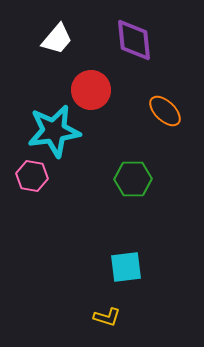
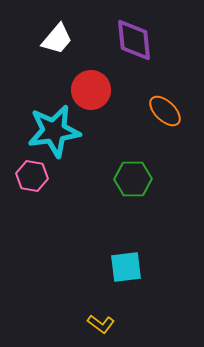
yellow L-shape: moved 6 px left, 7 px down; rotated 20 degrees clockwise
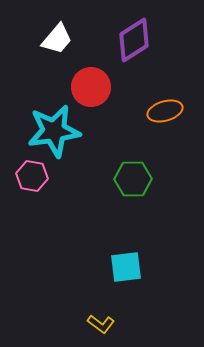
purple diamond: rotated 63 degrees clockwise
red circle: moved 3 px up
orange ellipse: rotated 60 degrees counterclockwise
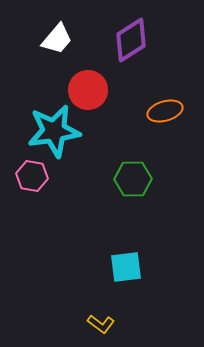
purple diamond: moved 3 px left
red circle: moved 3 px left, 3 px down
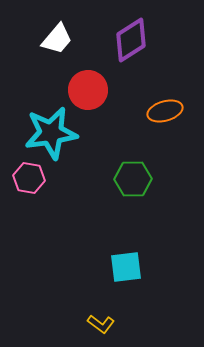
cyan star: moved 3 px left, 2 px down
pink hexagon: moved 3 px left, 2 px down
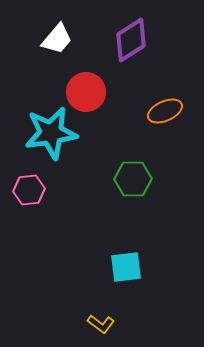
red circle: moved 2 px left, 2 px down
orange ellipse: rotated 8 degrees counterclockwise
pink hexagon: moved 12 px down; rotated 16 degrees counterclockwise
